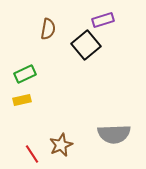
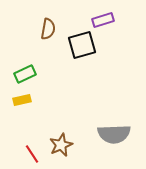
black square: moved 4 px left; rotated 24 degrees clockwise
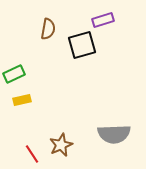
green rectangle: moved 11 px left
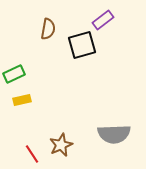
purple rectangle: rotated 20 degrees counterclockwise
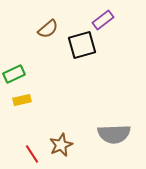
brown semicircle: rotated 40 degrees clockwise
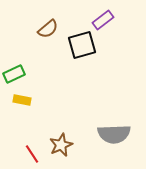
yellow rectangle: rotated 24 degrees clockwise
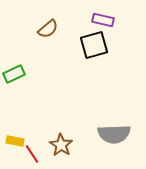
purple rectangle: rotated 50 degrees clockwise
black square: moved 12 px right
yellow rectangle: moved 7 px left, 41 px down
brown star: rotated 15 degrees counterclockwise
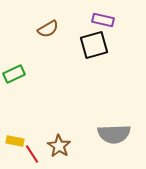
brown semicircle: rotated 10 degrees clockwise
brown star: moved 2 px left, 1 px down
